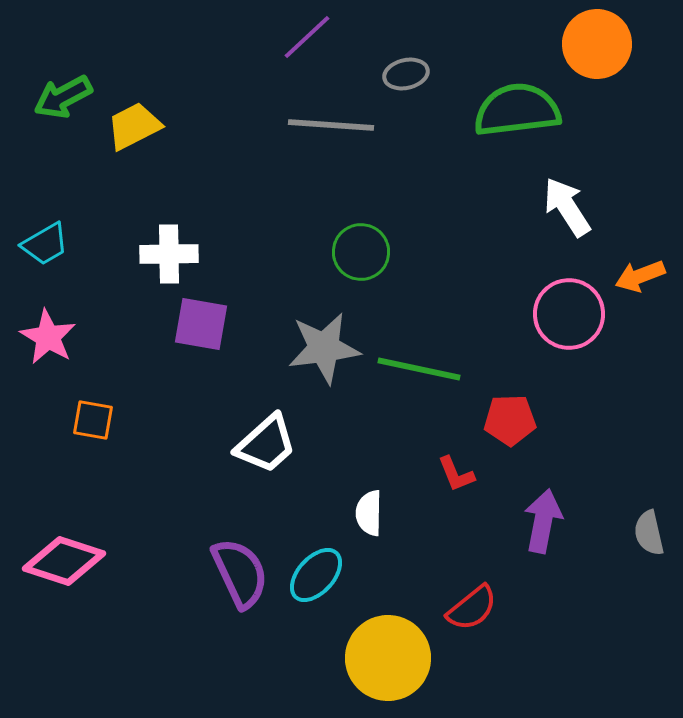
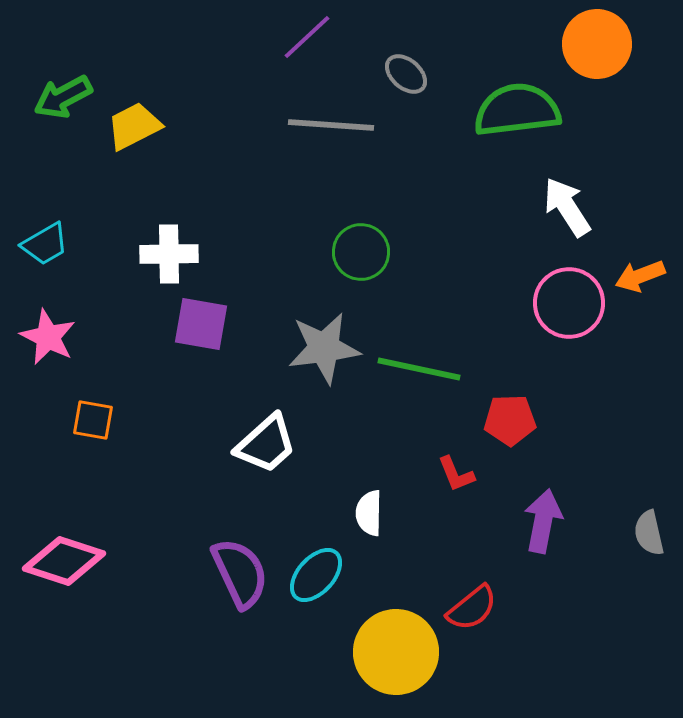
gray ellipse: rotated 54 degrees clockwise
pink circle: moved 11 px up
pink star: rotated 4 degrees counterclockwise
yellow circle: moved 8 px right, 6 px up
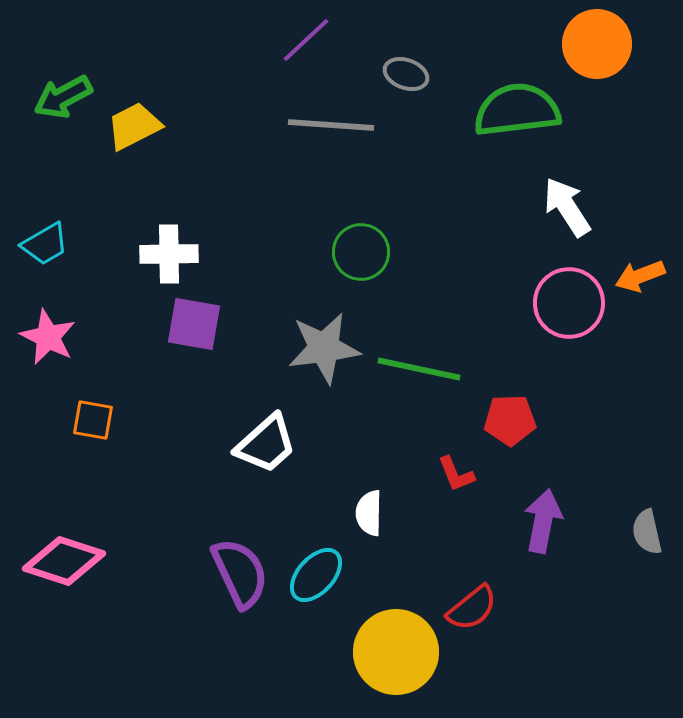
purple line: moved 1 px left, 3 px down
gray ellipse: rotated 21 degrees counterclockwise
purple square: moved 7 px left
gray semicircle: moved 2 px left, 1 px up
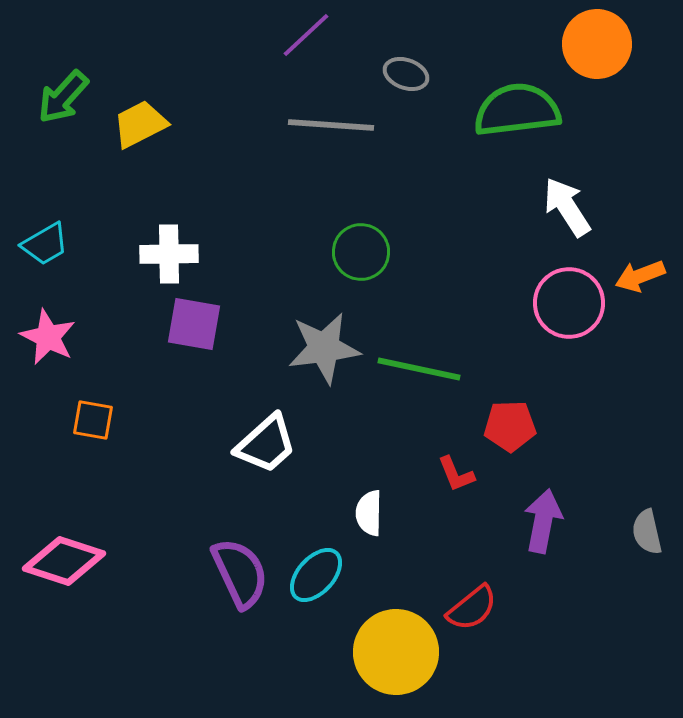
purple line: moved 5 px up
green arrow: rotated 20 degrees counterclockwise
yellow trapezoid: moved 6 px right, 2 px up
red pentagon: moved 6 px down
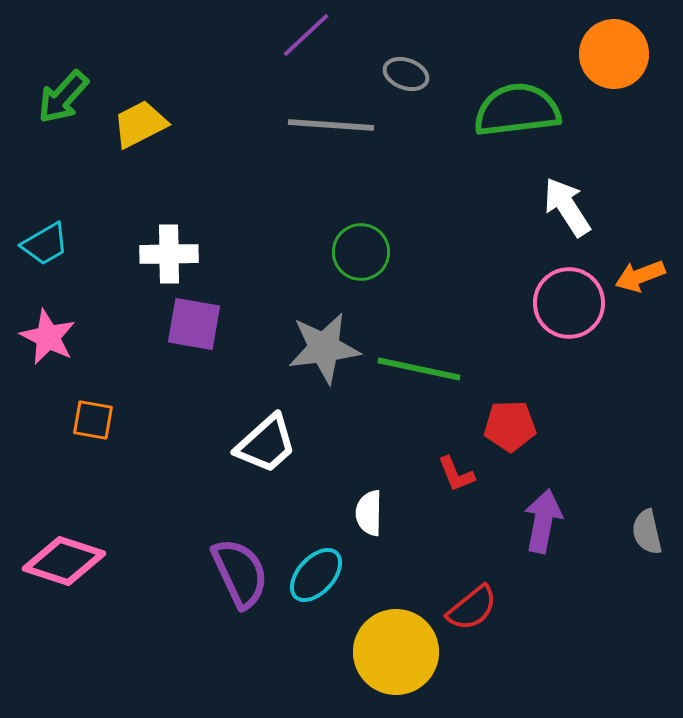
orange circle: moved 17 px right, 10 px down
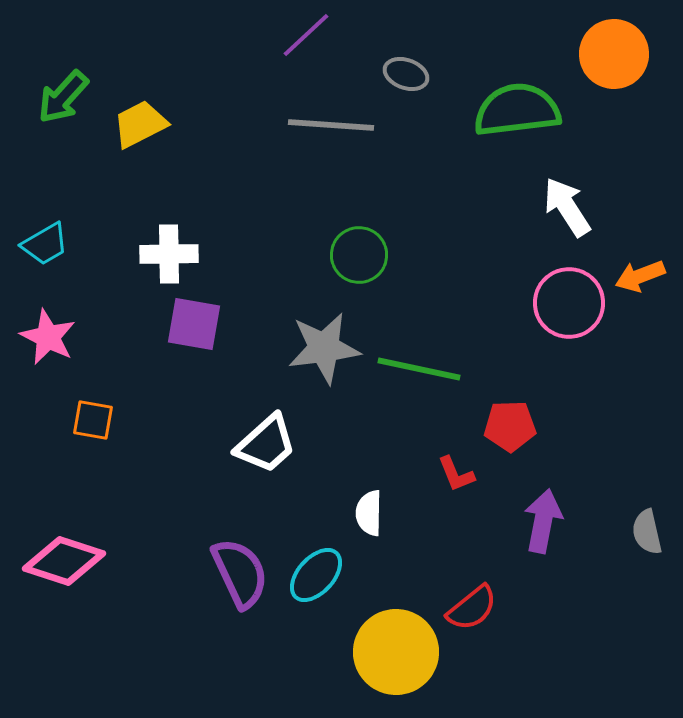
green circle: moved 2 px left, 3 px down
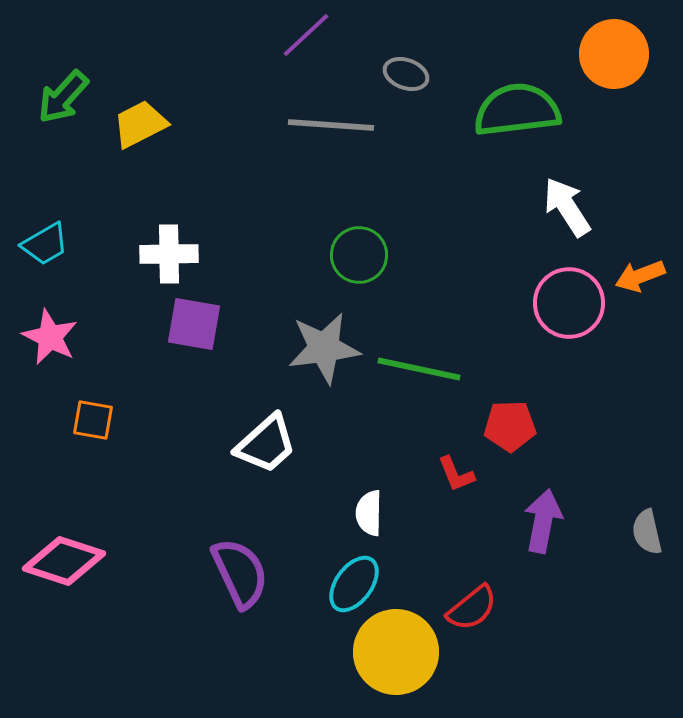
pink star: moved 2 px right
cyan ellipse: moved 38 px right, 9 px down; rotated 6 degrees counterclockwise
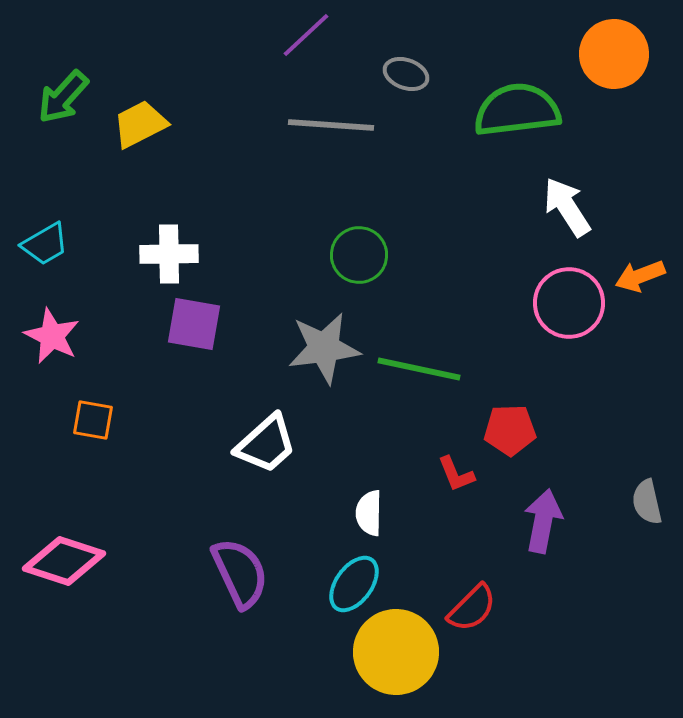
pink star: moved 2 px right, 1 px up
red pentagon: moved 4 px down
gray semicircle: moved 30 px up
red semicircle: rotated 6 degrees counterclockwise
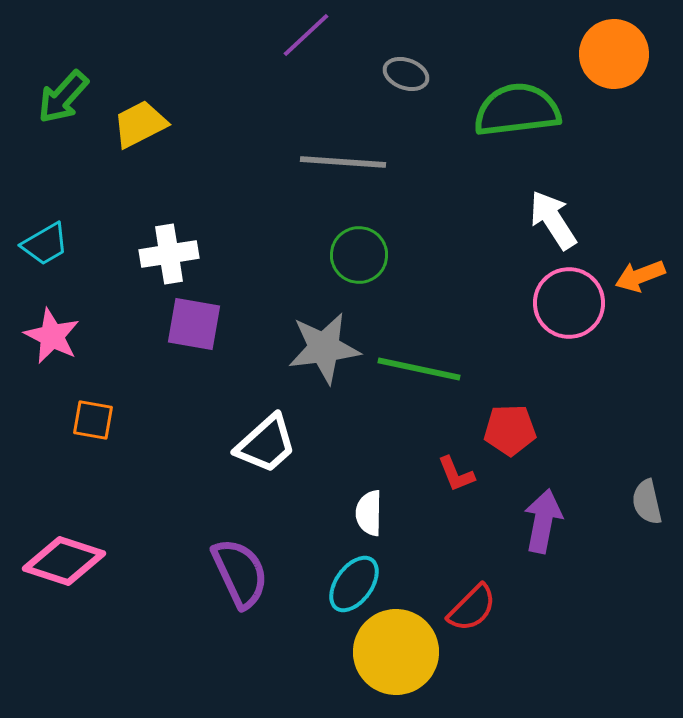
gray line: moved 12 px right, 37 px down
white arrow: moved 14 px left, 13 px down
white cross: rotated 8 degrees counterclockwise
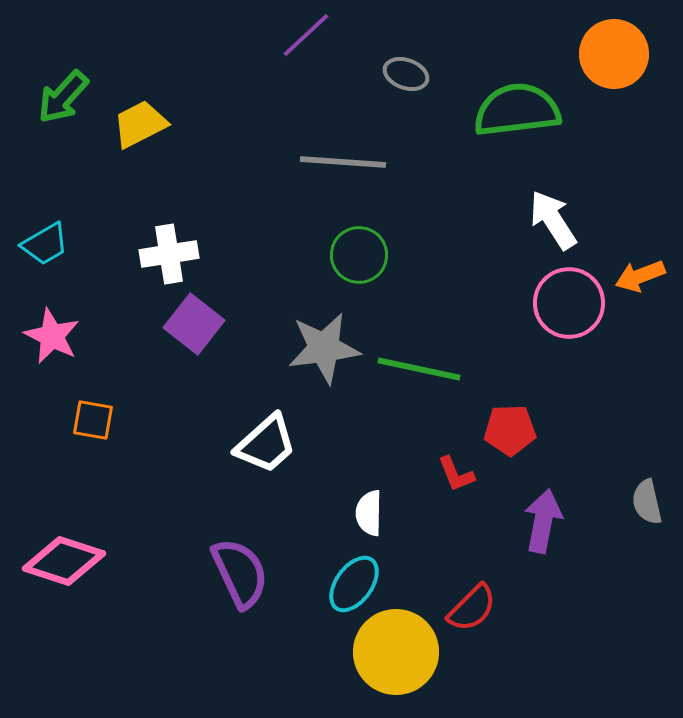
purple square: rotated 28 degrees clockwise
